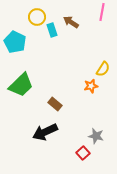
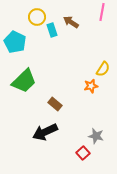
green trapezoid: moved 3 px right, 4 px up
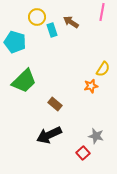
cyan pentagon: rotated 10 degrees counterclockwise
black arrow: moved 4 px right, 3 px down
